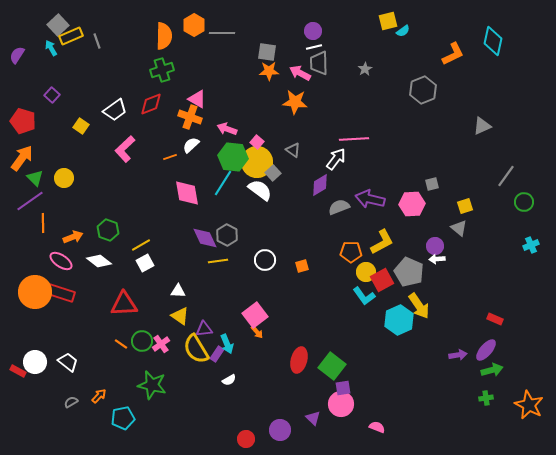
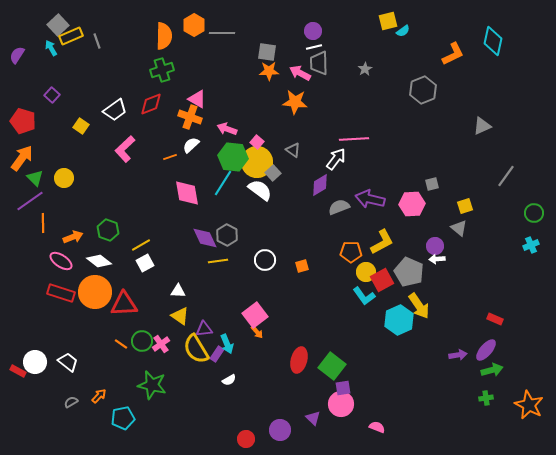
green circle at (524, 202): moved 10 px right, 11 px down
orange circle at (35, 292): moved 60 px right
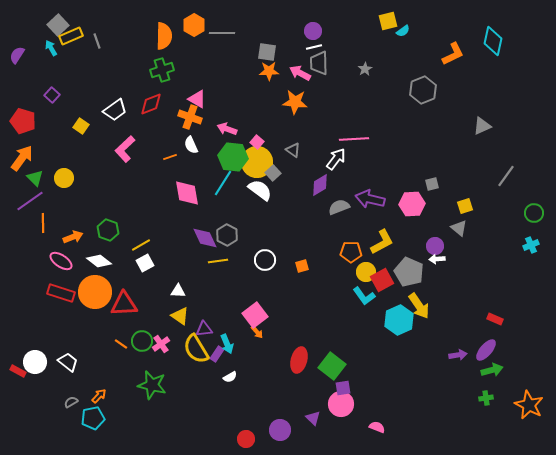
white semicircle at (191, 145): rotated 72 degrees counterclockwise
white semicircle at (229, 380): moved 1 px right, 3 px up
cyan pentagon at (123, 418): moved 30 px left
